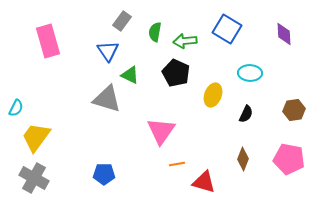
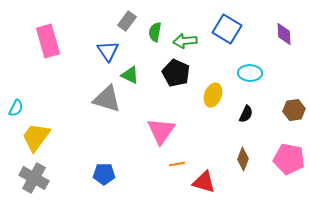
gray rectangle: moved 5 px right
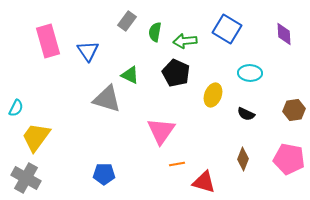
blue triangle: moved 20 px left
black semicircle: rotated 90 degrees clockwise
gray cross: moved 8 px left
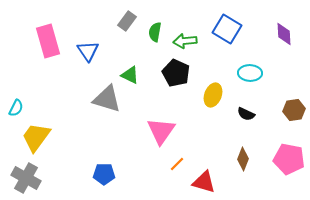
orange line: rotated 35 degrees counterclockwise
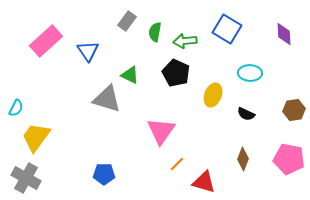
pink rectangle: moved 2 px left; rotated 64 degrees clockwise
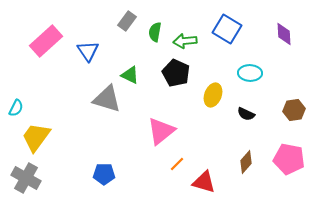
pink triangle: rotated 16 degrees clockwise
brown diamond: moved 3 px right, 3 px down; rotated 20 degrees clockwise
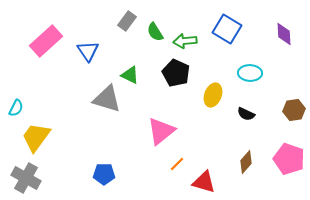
green semicircle: rotated 42 degrees counterclockwise
pink pentagon: rotated 8 degrees clockwise
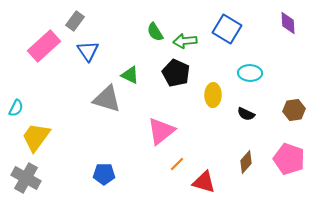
gray rectangle: moved 52 px left
purple diamond: moved 4 px right, 11 px up
pink rectangle: moved 2 px left, 5 px down
yellow ellipse: rotated 20 degrees counterclockwise
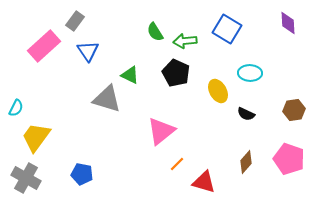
yellow ellipse: moved 5 px right, 4 px up; rotated 30 degrees counterclockwise
blue pentagon: moved 22 px left; rotated 10 degrees clockwise
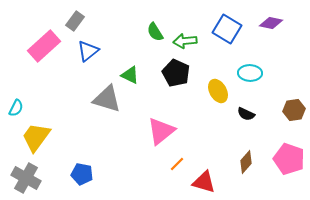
purple diamond: moved 17 px left; rotated 75 degrees counterclockwise
blue triangle: rotated 25 degrees clockwise
